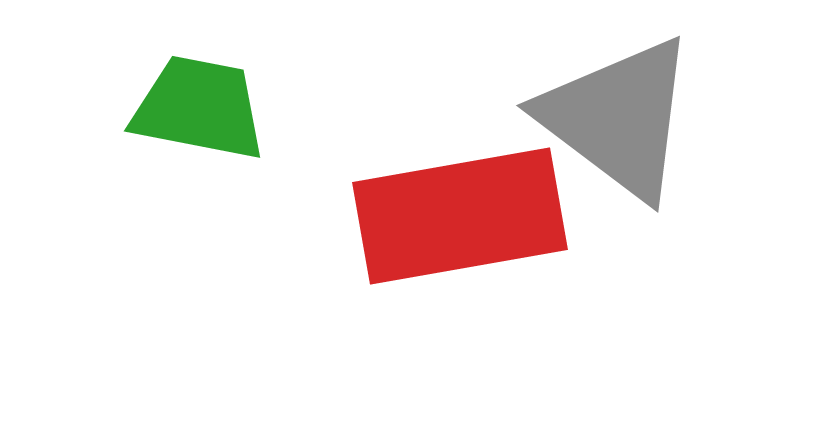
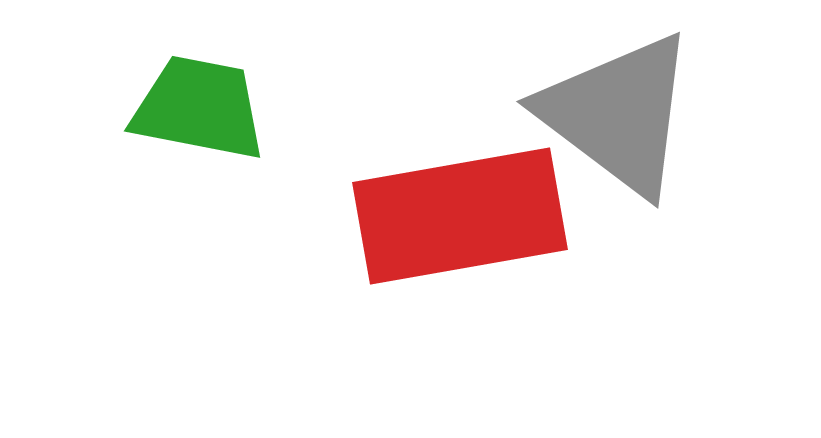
gray triangle: moved 4 px up
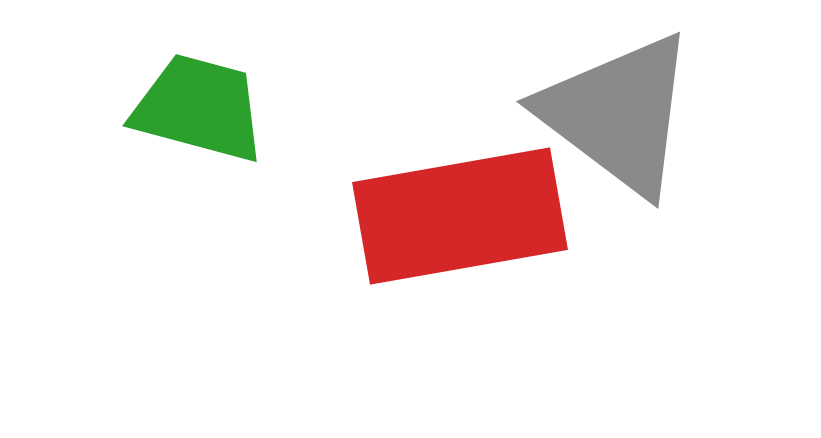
green trapezoid: rotated 4 degrees clockwise
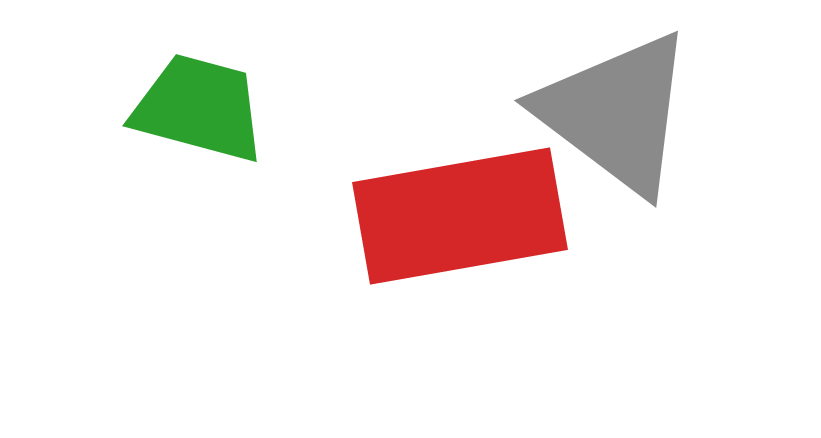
gray triangle: moved 2 px left, 1 px up
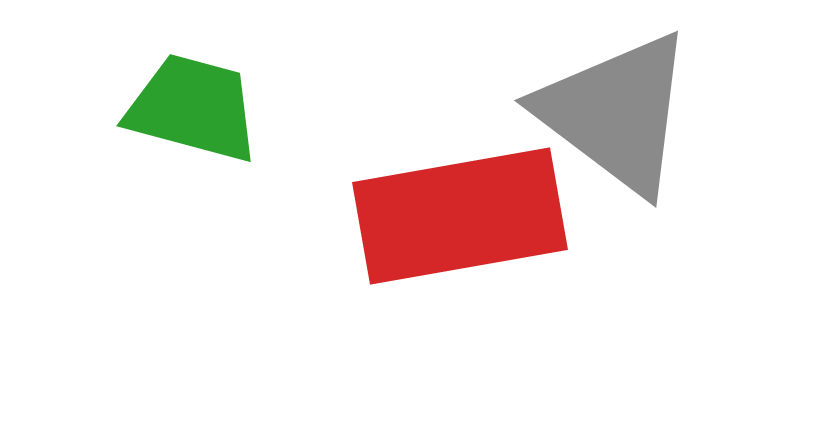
green trapezoid: moved 6 px left
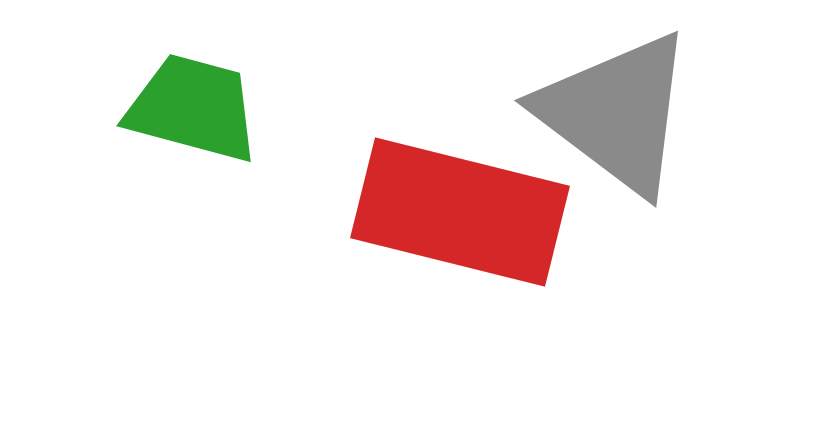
red rectangle: moved 4 px up; rotated 24 degrees clockwise
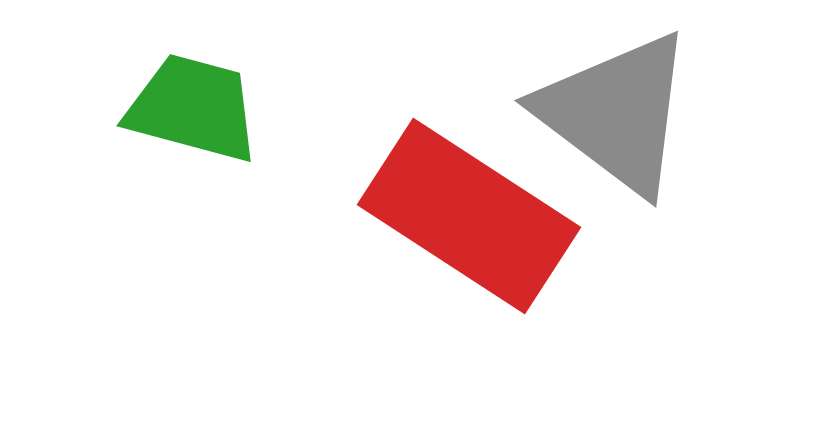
red rectangle: moved 9 px right, 4 px down; rotated 19 degrees clockwise
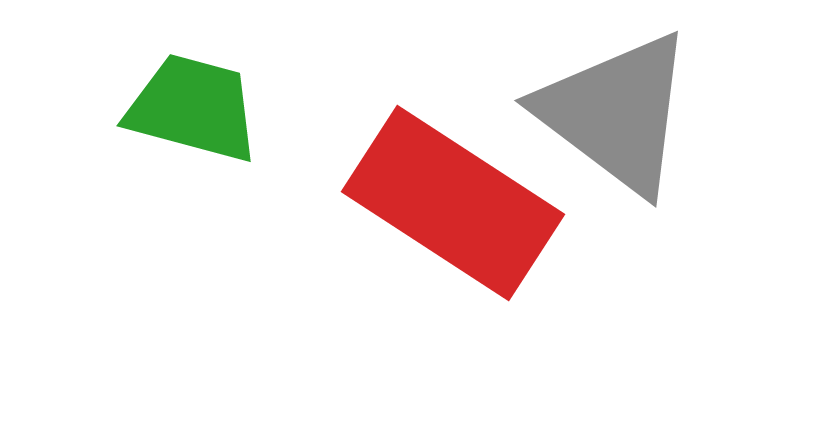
red rectangle: moved 16 px left, 13 px up
